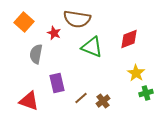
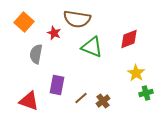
purple rectangle: moved 2 px down; rotated 24 degrees clockwise
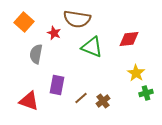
red diamond: rotated 15 degrees clockwise
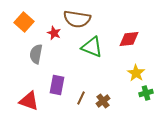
brown line: rotated 24 degrees counterclockwise
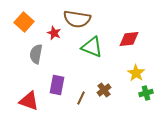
brown cross: moved 1 px right, 11 px up
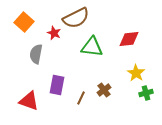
brown semicircle: moved 1 px left, 1 px up; rotated 36 degrees counterclockwise
green triangle: rotated 15 degrees counterclockwise
